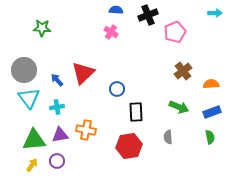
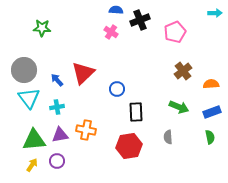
black cross: moved 8 px left, 5 px down
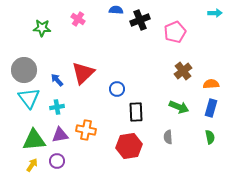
pink cross: moved 33 px left, 13 px up
blue rectangle: moved 1 px left, 4 px up; rotated 54 degrees counterclockwise
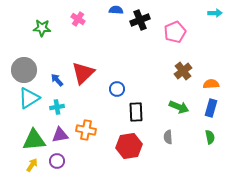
cyan triangle: rotated 35 degrees clockwise
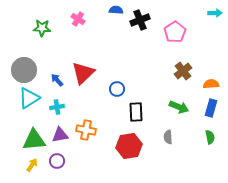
pink pentagon: rotated 10 degrees counterclockwise
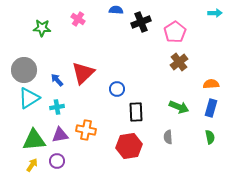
black cross: moved 1 px right, 2 px down
brown cross: moved 4 px left, 9 px up
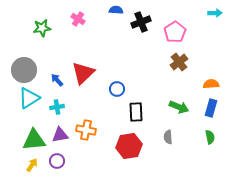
green star: rotated 12 degrees counterclockwise
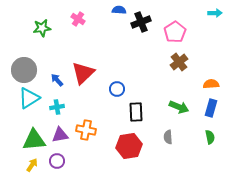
blue semicircle: moved 3 px right
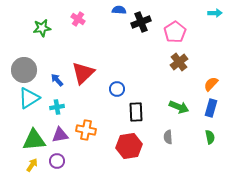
orange semicircle: rotated 42 degrees counterclockwise
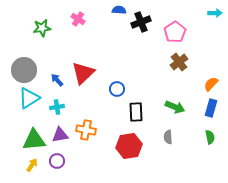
green arrow: moved 4 px left
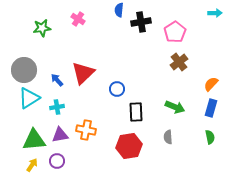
blue semicircle: rotated 88 degrees counterclockwise
black cross: rotated 12 degrees clockwise
